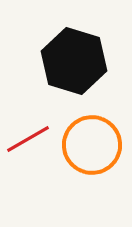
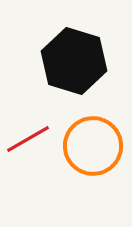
orange circle: moved 1 px right, 1 px down
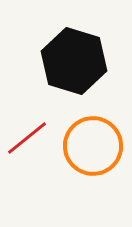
red line: moved 1 px left, 1 px up; rotated 9 degrees counterclockwise
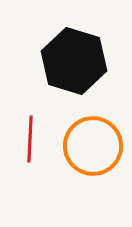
red line: moved 3 px right, 1 px down; rotated 48 degrees counterclockwise
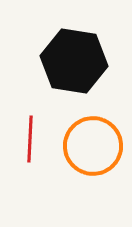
black hexagon: rotated 8 degrees counterclockwise
